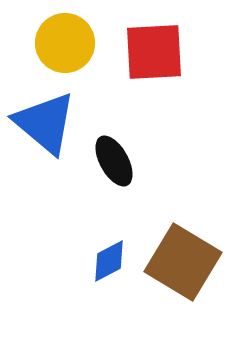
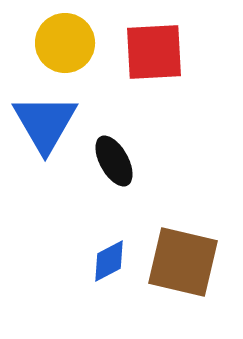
blue triangle: rotated 20 degrees clockwise
brown square: rotated 18 degrees counterclockwise
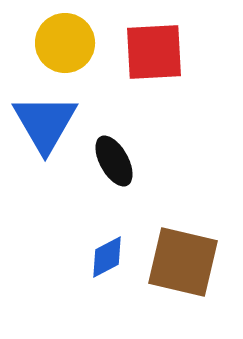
blue diamond: moved 2 px left, 4 px up
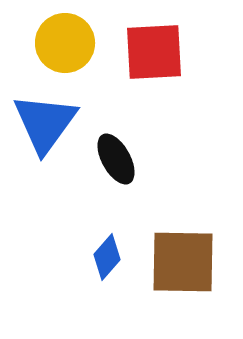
blue triangle: rotated 6 degrees clockwise
black ellipse: moved 2 px right, 2 px up
blue diamond: rotated 21 degrees counterclockwise
brown square: rotated 12 degrees counterclockwise
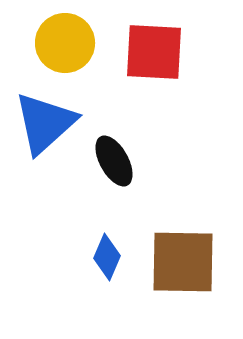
red square: rotated 6 degrees clockwise
blue triangle: rotated 12 degrees clockwise
black ellipse: moved 2 px left, 2 px down
blue diamond: rotated 18 degrees counterclockwise
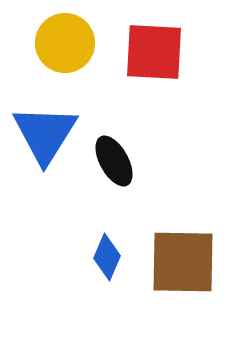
blue triangle: moved 11 px down; rotated 16 degrees counterclockwise
